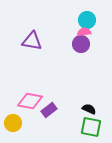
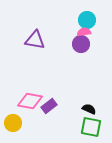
purple triangle: moved 3 px right, 1 px up
purple rectangle: moved 4 px up
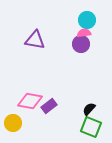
pink semicircle: moved 1 px down
black semicircle: rotated 72 degrees counterclockwise
green square: rotated 10 degrees clockwise
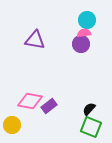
yellow circle: moved 1 px left, 2 px down
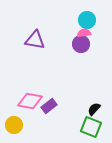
black semicircle: moved 5 px right
yellow circle: moved 2 px right
